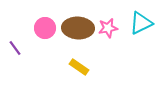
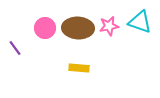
cyan triangle: moved 1 px left, 1 px up; rotated 45 degrees clockwise
pink star: moved 1 px right, 2 px up
yellow rectangle: moved 1 px down; rotated 30 degrees counterclockwise
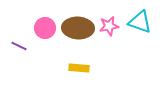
purple line: moved 4 px right, 2 px up; rotated 28 degrees counterclockwise
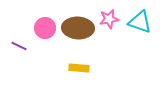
pink star: moved 7 px up
